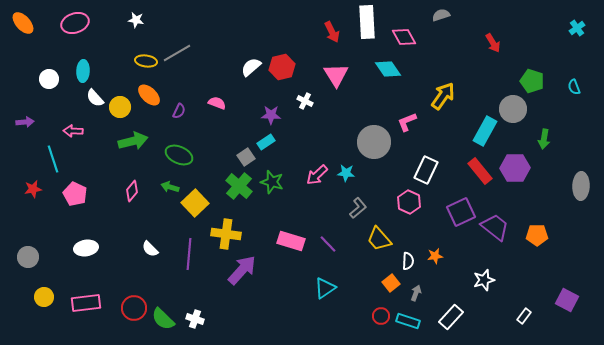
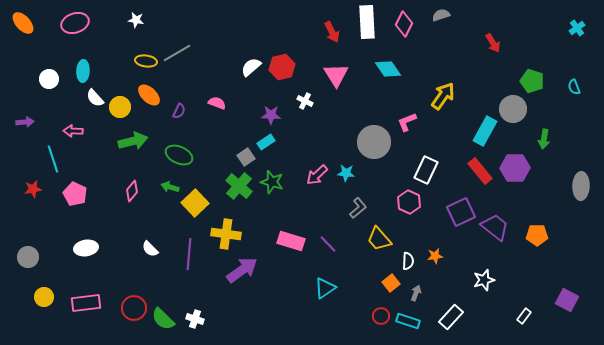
pink diamond at (404, 37): moved 13 px up; rotated 55 degrees clockwise
purple arrow at (242, 270): rotated 12 degrees clockwise
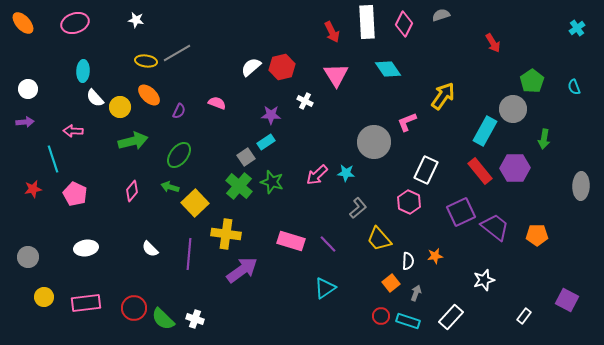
white circle at (49, 79): moved 21 px left, 10 px down
green pentagon at (532, 81): rotated 20 degrees clockwise
green ellipse at (179, 155): rotated 76 degrees counterclockwise
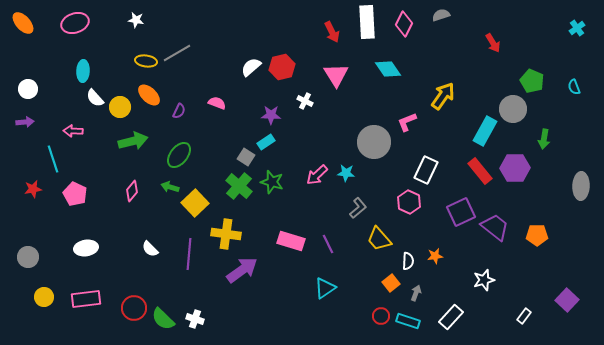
green pentagon at (532, 81): rotated 15 degrees counterclockwise
gray square at (246, 157): rotated 24 degrees counterclockwise
purple line at (328, 244): rotated 18 degrees clockwise
purple square at (567, 300): rotated 15 degrees clockwise
pink rectangle at (86, 303): moved 4 px up
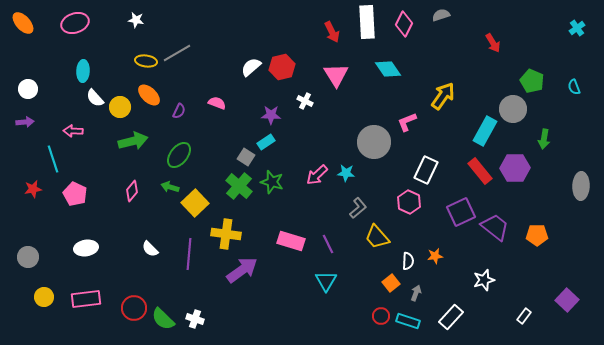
yellow trapezoid at (379, 239): moved 2 px left, 2 px up
cyan triangle at (325, 288): moved 1 px right, 7 px up; rotated 25 degrees counterclockwise
